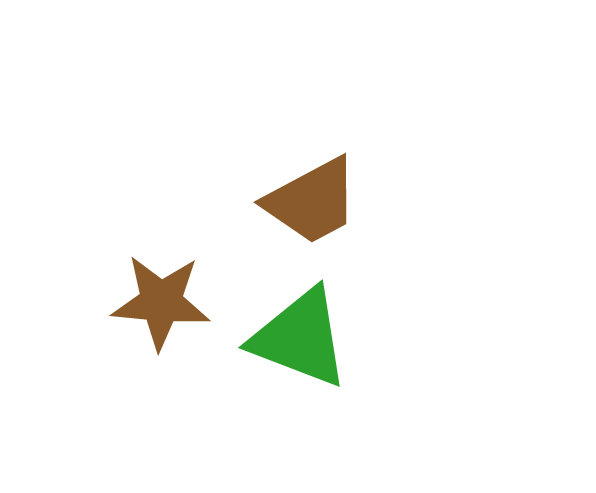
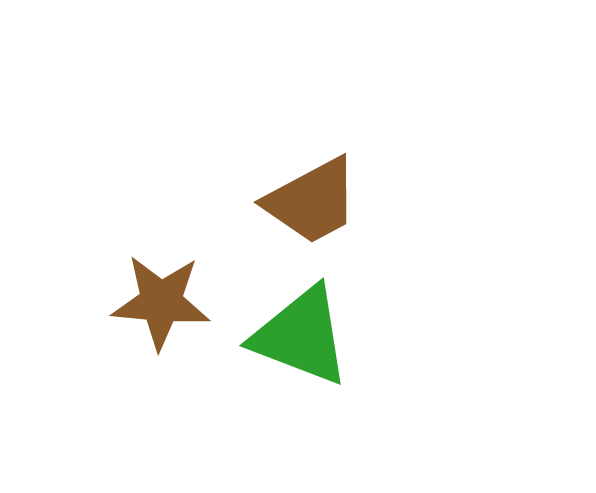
green triangle: moved 1 px right, 2 px up
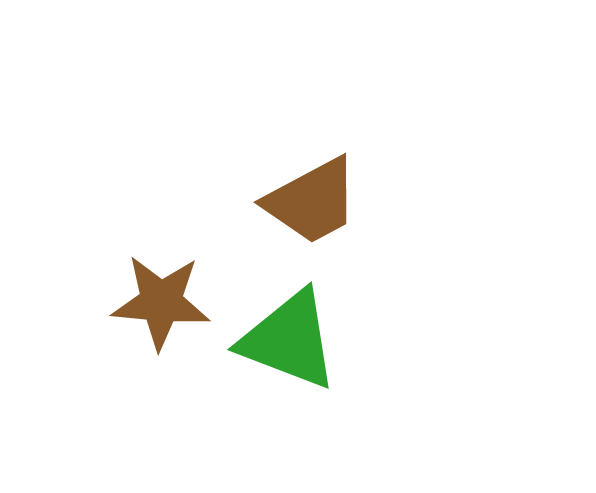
green triangle: moved 12 px left, 4 px down
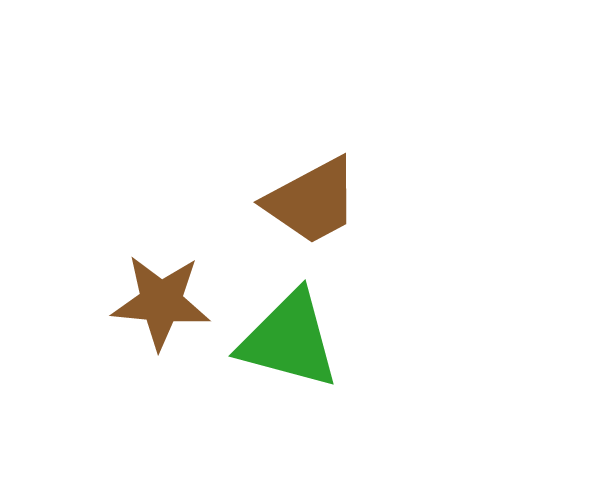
green triangle: rotated 6 degrees counterclockwise
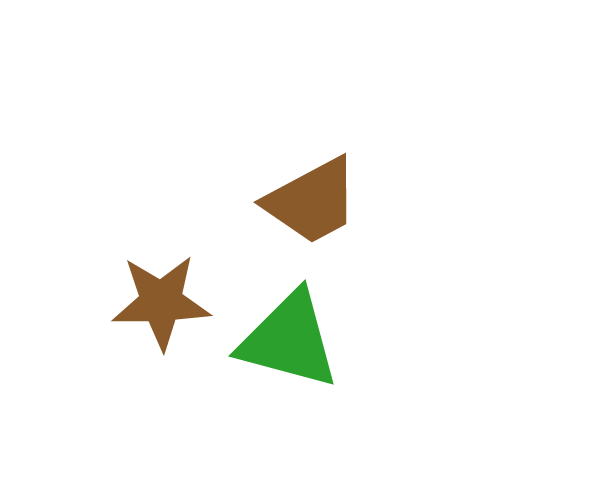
brown star: rotated 6 degrees counterclockwise
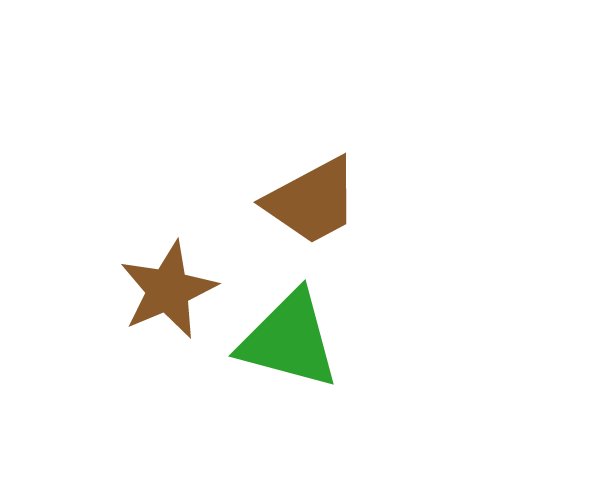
brown star: moved 7 px right, 12 px up; rotated 22 degrees counterclockwise
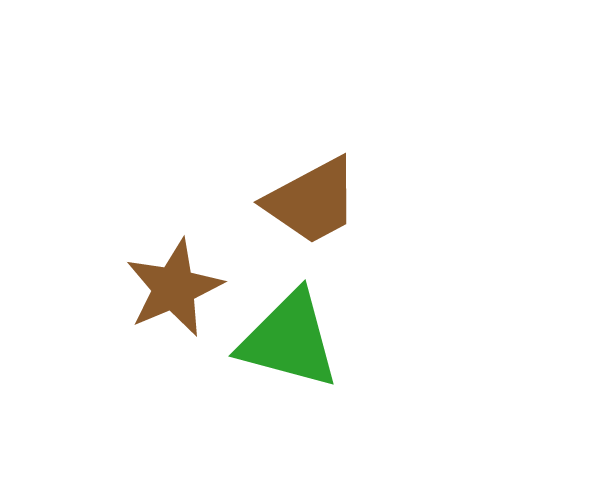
brown star: moved 6 px right, 2 px up
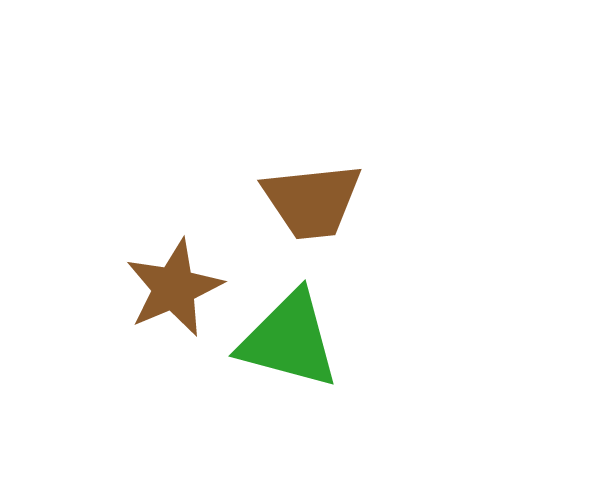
brown trapezoid: rotated 22 degrees clockwise
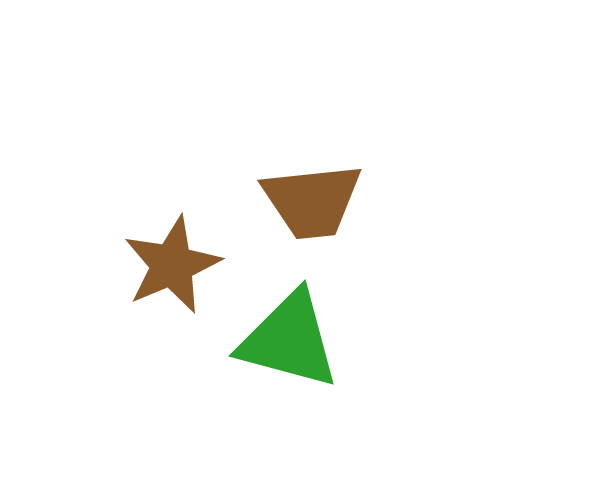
brown star: moved 2 px left, 23 px up
